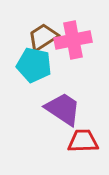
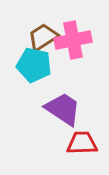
red trapezoid: moved 1 px left, 2 px down
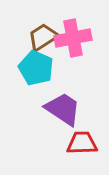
pink cross: moved 2 px up
cyan pentagon: moved 2 px right, 3 px down; rotated 12 degrees clockwise
